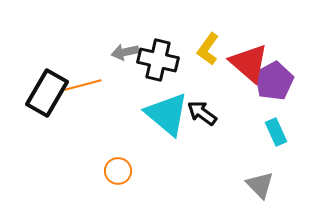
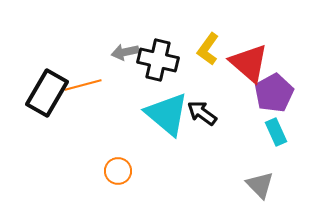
purple pentagon: moved 12 px down
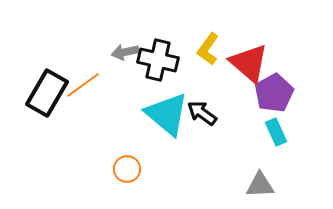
orange line: rotated 21 degrees counterclockwise
orange circle: moved 9 px right, 2 px up
gray triangle: rotated 48 degrees counterclockwise
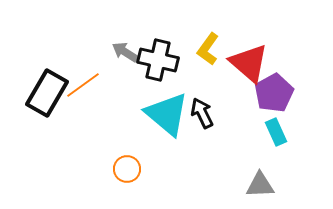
gray arrow: rotated 44 degrees clockwise
black arrow: rotated 28 degrees clockwise
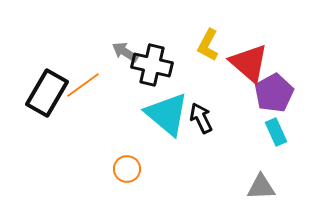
yellow L-shape: moved 4 px up; rotated 8 degrees counterclockwise
black cross: moved 6 px left, 5 px down
black arrow: moved 1 px left, 5 px down
gray triangle: moved 1 px right, 2 px down
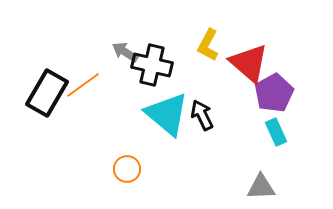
black arrow: moved 1 px right, 3 px up
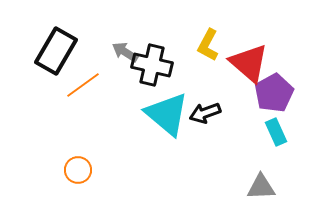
black rectangle: moved 9 px right, 42 px up
black arrow: moved 3 px right, 2 px up; rotated 84 degrees counterclockwise
orange circle: moved 49 px left, 1 px down
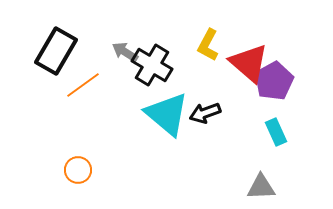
black cross: rotated 18 degrees clockwise
purple pentagon: moved 12 px up
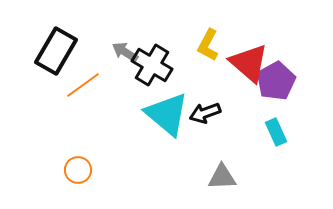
purple pentagon: moved 2 px right
gray triangle: moved 39 px left, 10 px up
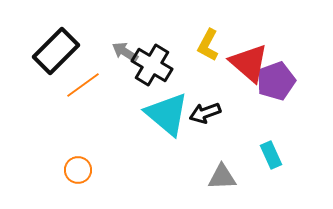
black rectangle: rotated 15 degrees clockwise
purple pentagon: rotated 9 degrees clockwise
cyan rectangle: moved 5 px left, 23 px down
